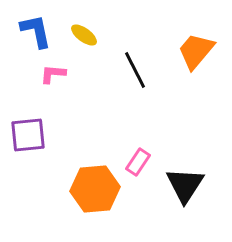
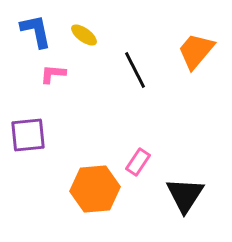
black triangle: moved 10 px down
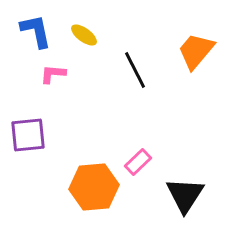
pink rectangle: rotated 12 degrees clockwise
orange hexagon: moved 1 px left, 2 px up
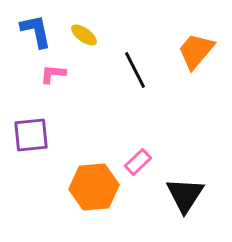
purple square: moved 3 px right
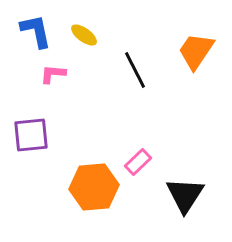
orange trapezoid: rotated 6 degrees counterclockwise
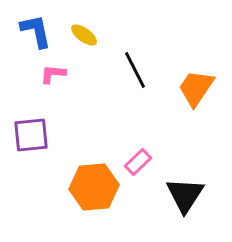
orange trapezoid: moved 37 px down
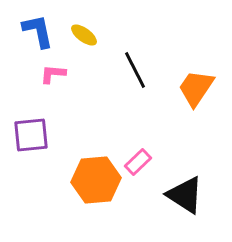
blue L-shape: moved 2 px right
orange hexagon: moved 2 px right, 7 px up
black triangle: rotated 30 degrees counterclockwise
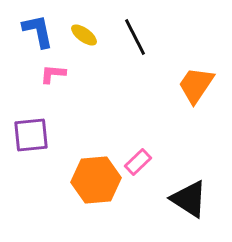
black line: moved 33 px up
orange trapezoid: moved 3 px up
black triangle: moved 4 px right, 4 px down
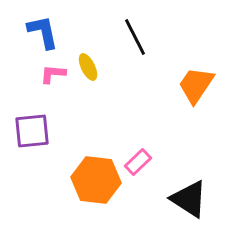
blue L-shape: moved 5 px right, 1 px down
yellow ellipse: moved 4 px right, 32 px down; rotated 28 degrees clockwise
purple square: moved 1 px right, 4 px up
orange hexagon: rotated 12 degrees clockwise
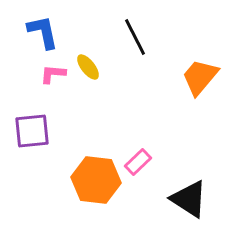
yellow ellipse: rotated 12 degrees counterclockwise
orange trapezoid: moved 4 px right, 8 px up; rotated 6 degrees clockwise
